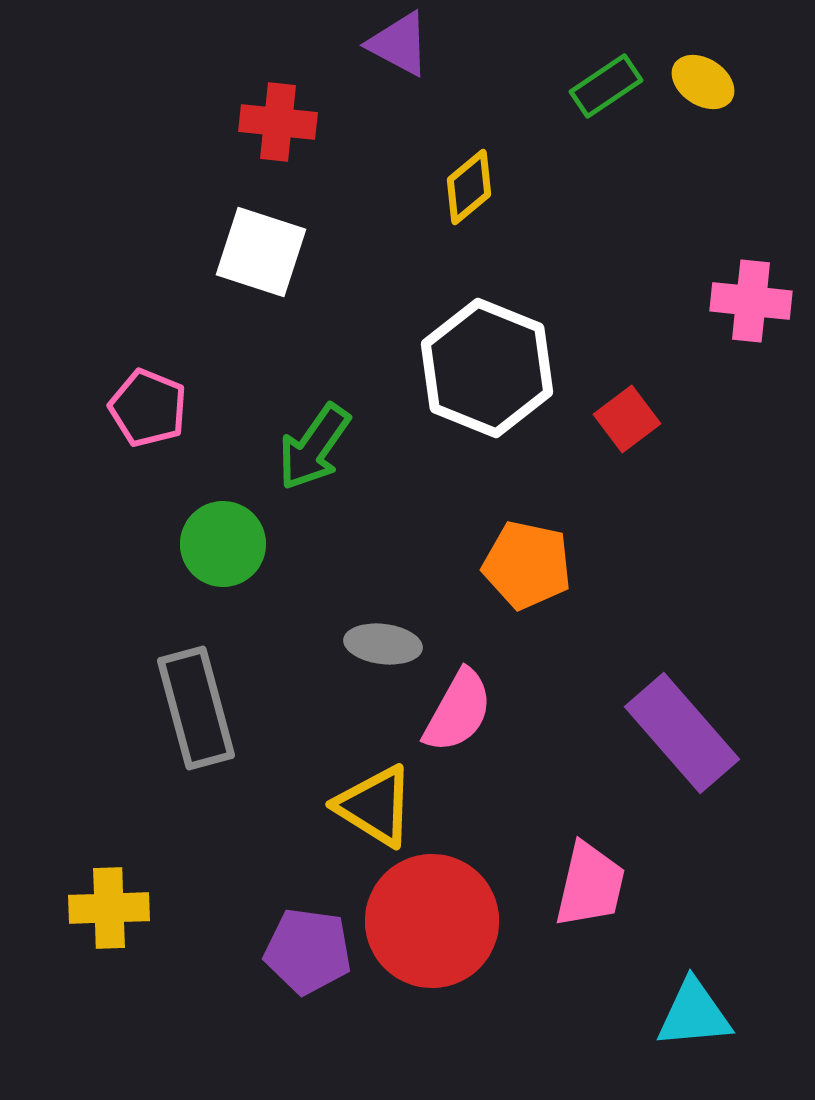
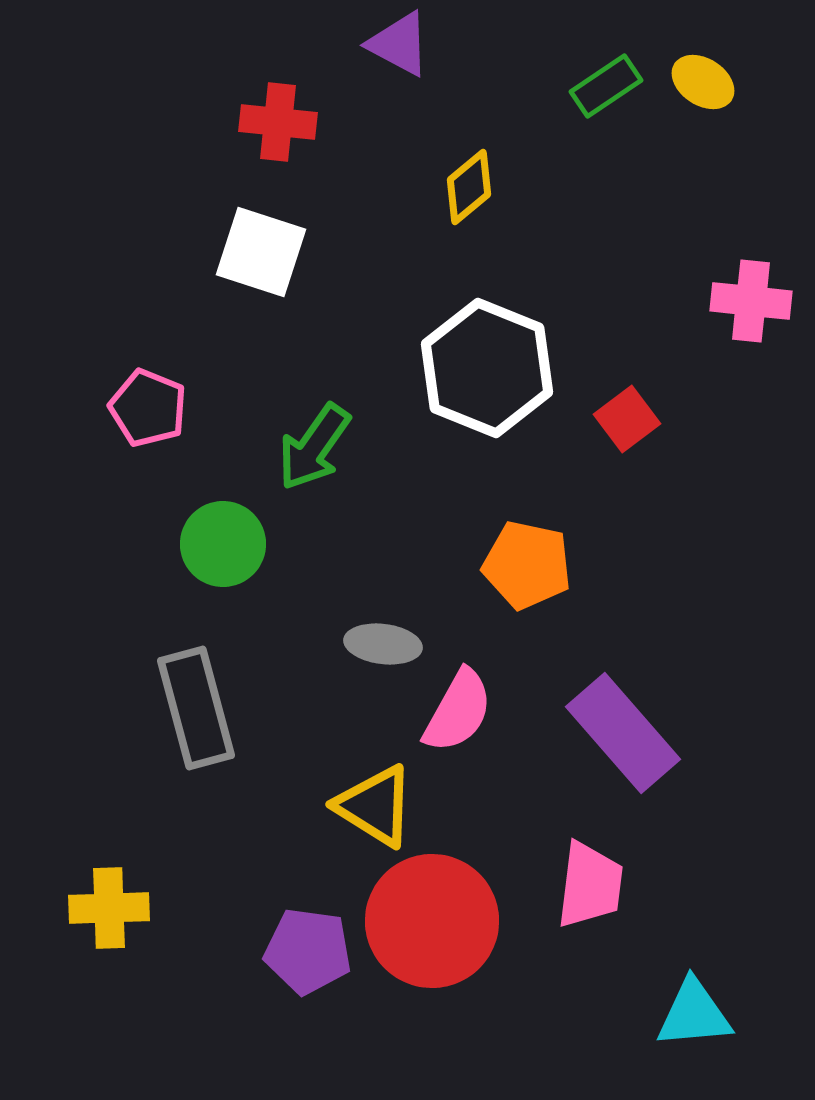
purple rectangle: moved 59 px left
pink trapezoid: rotated 6 degrees counterclockwise
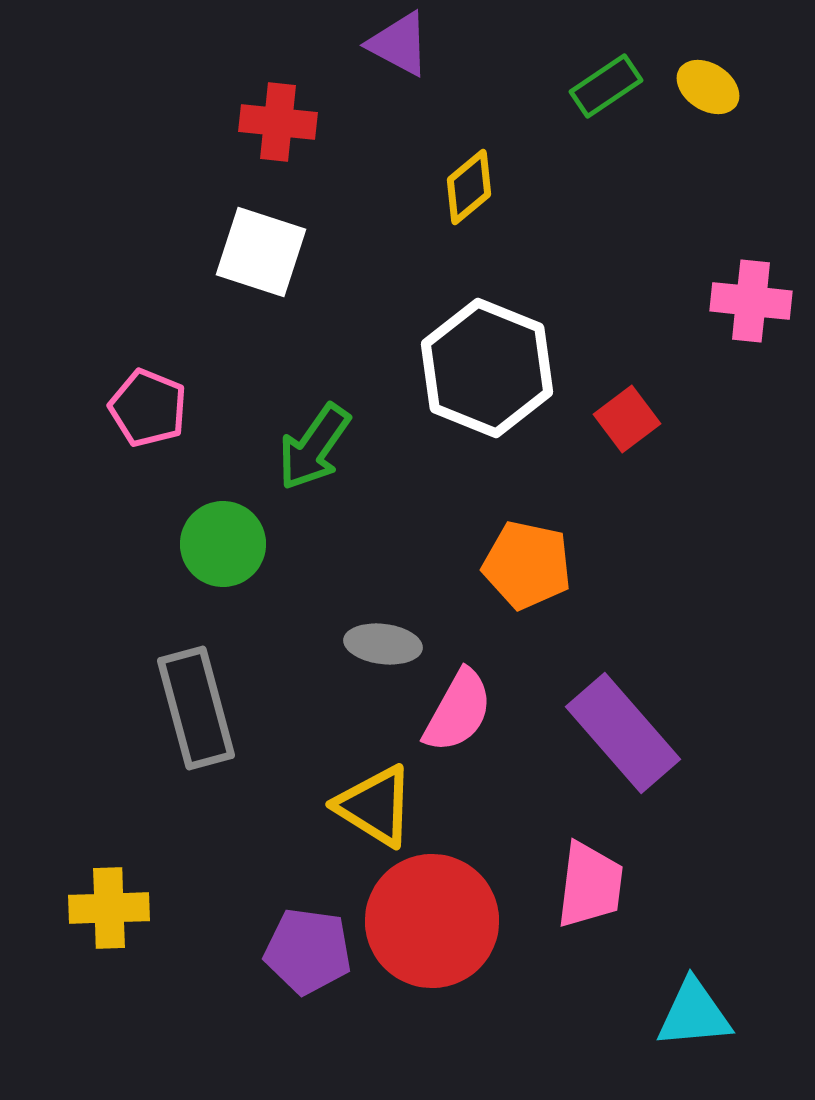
yellow ellipse: moved 5 px right, 5 px down
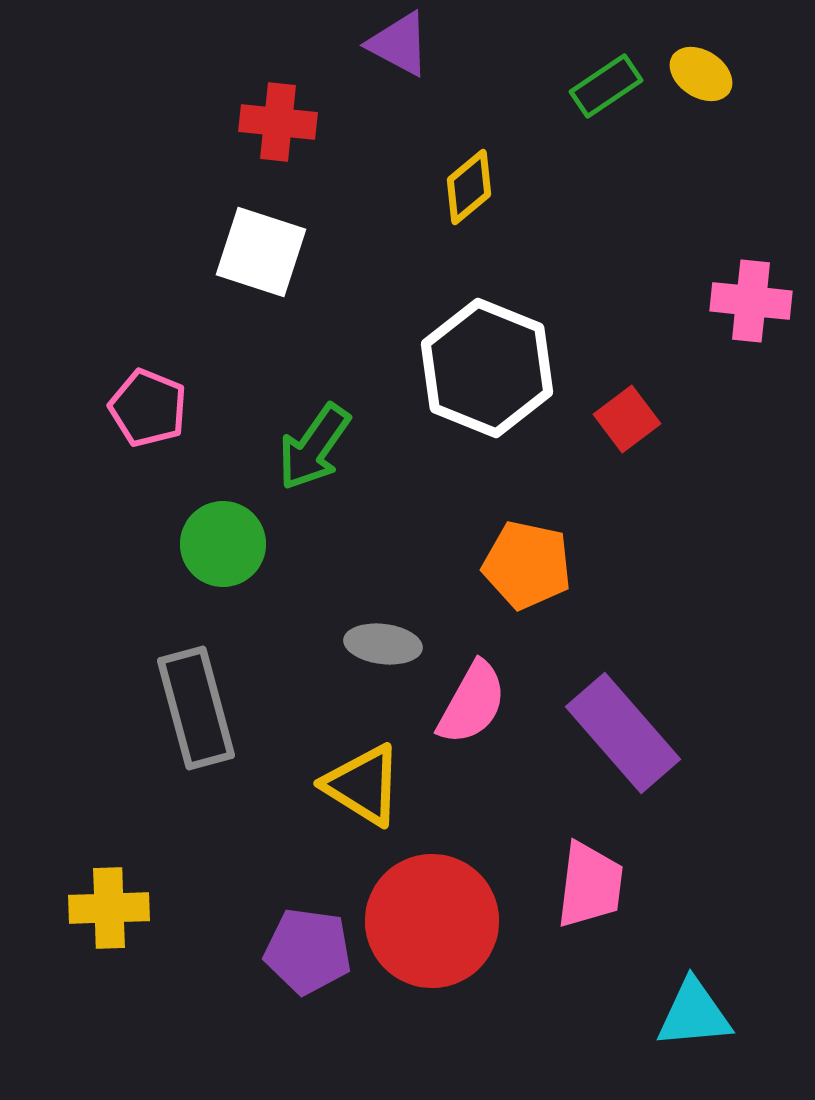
yellow ellipse: moved 7 px left, 13 px up
pink semicircle: moved 14 px right, 8 px up
yellow triangle: moved 12 px left, 21 px up
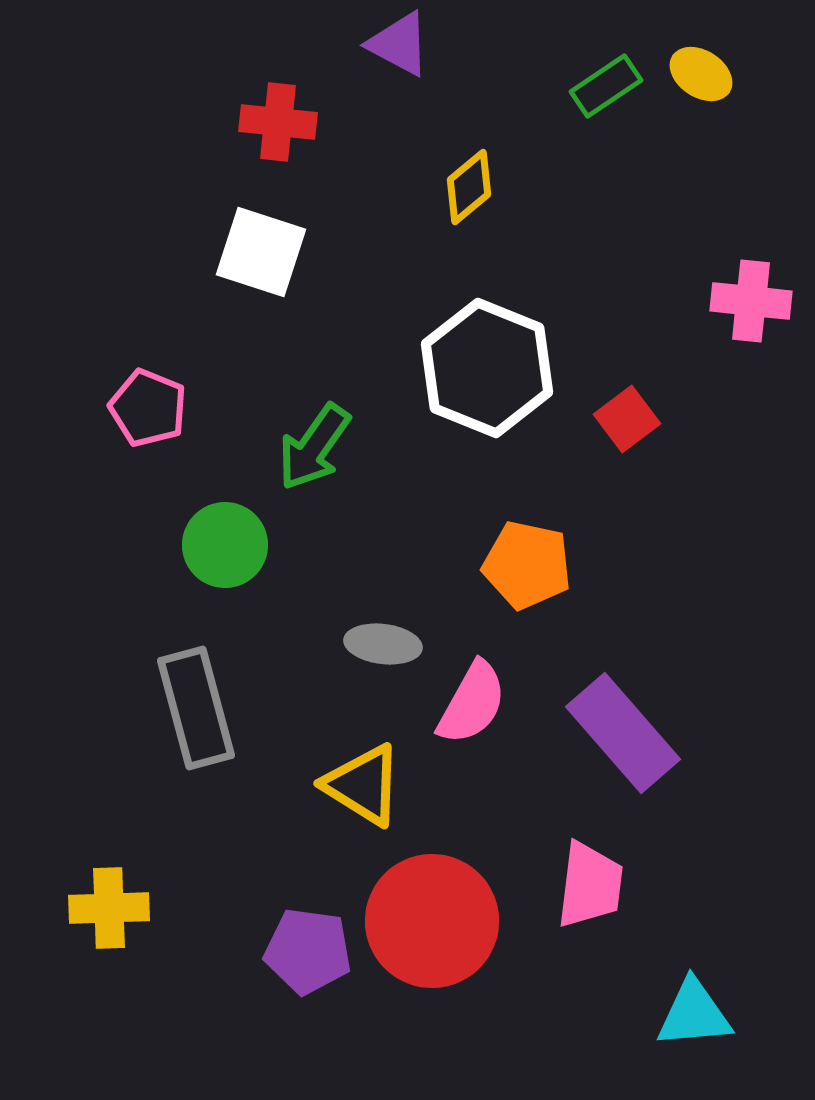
green circle: moved 2 px right, 1 px down
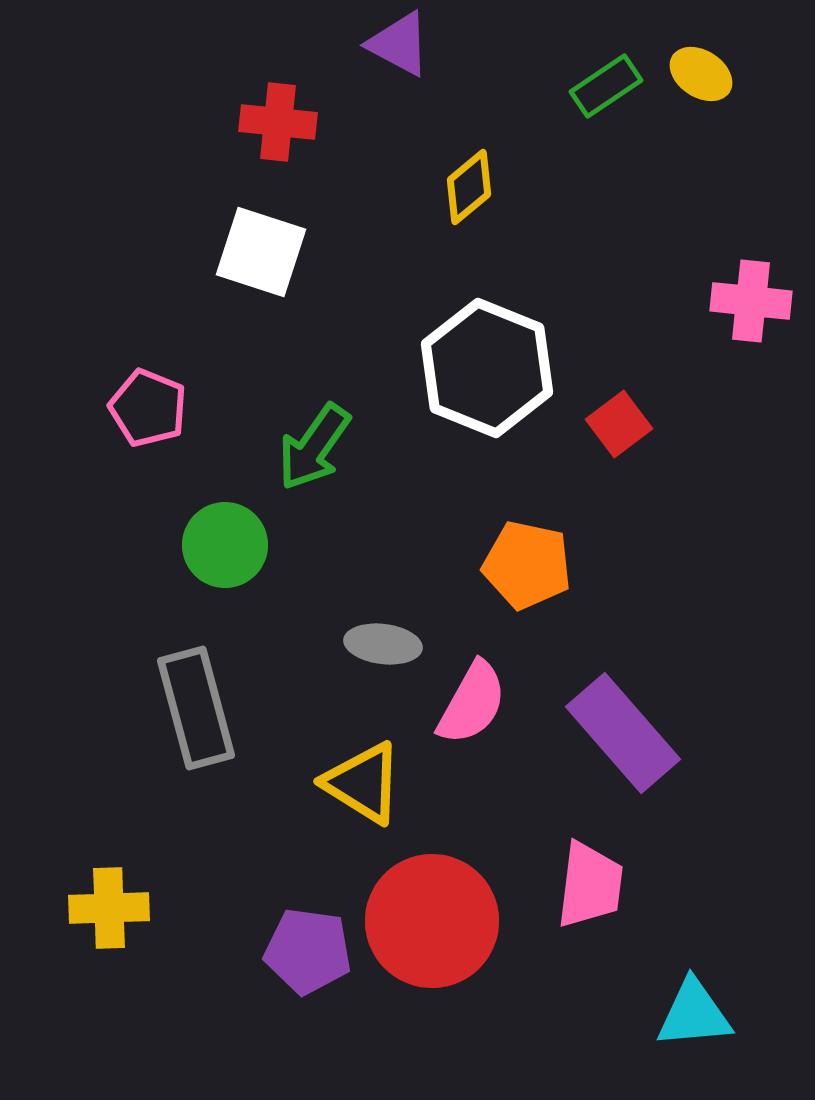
red square: moved 8 px left, 5 px down
yellow triangle: moved 2 px up
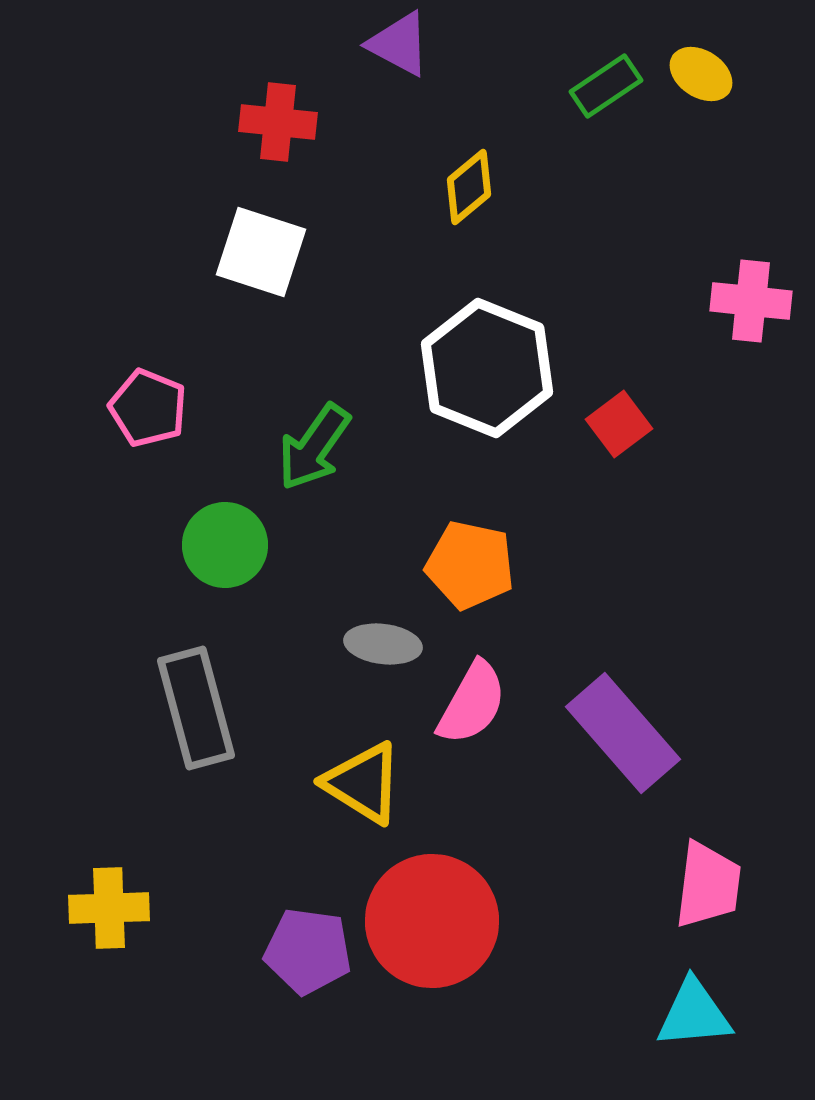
orange pentagon: moved 57 px left
pink trapezoid: moved 118 px right
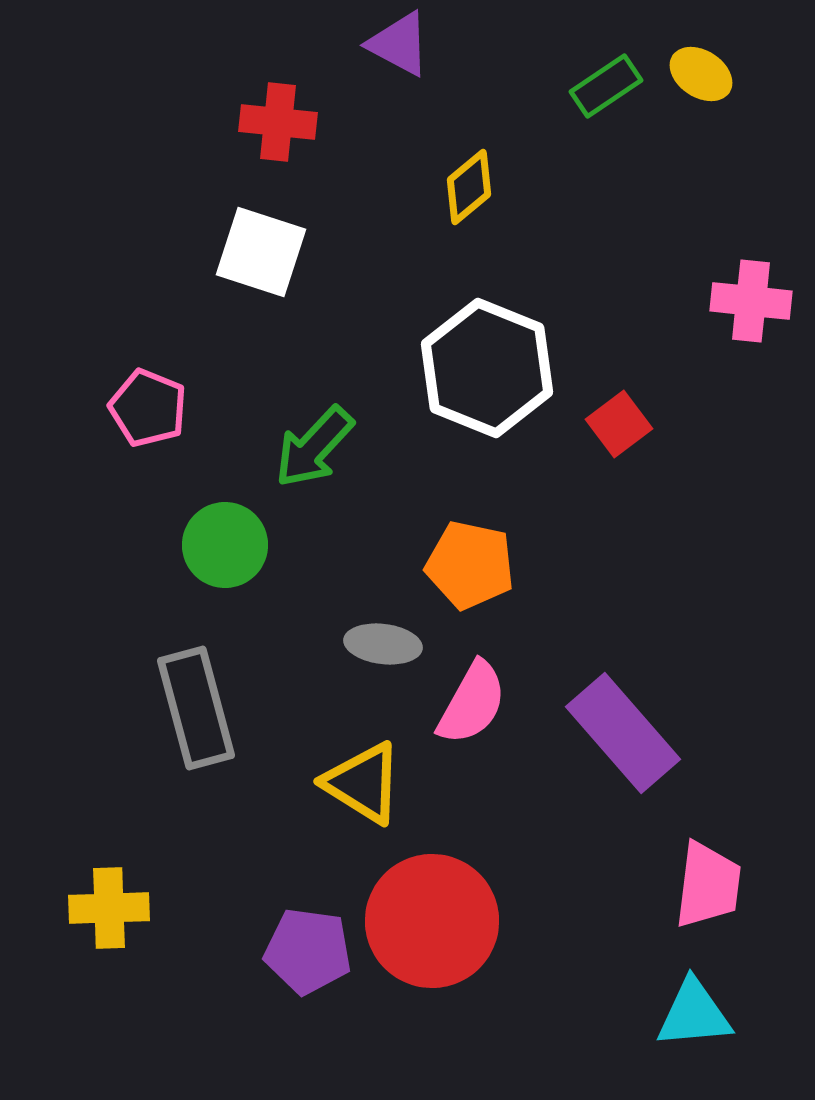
green arrow: rotated 8 degrees clockwise
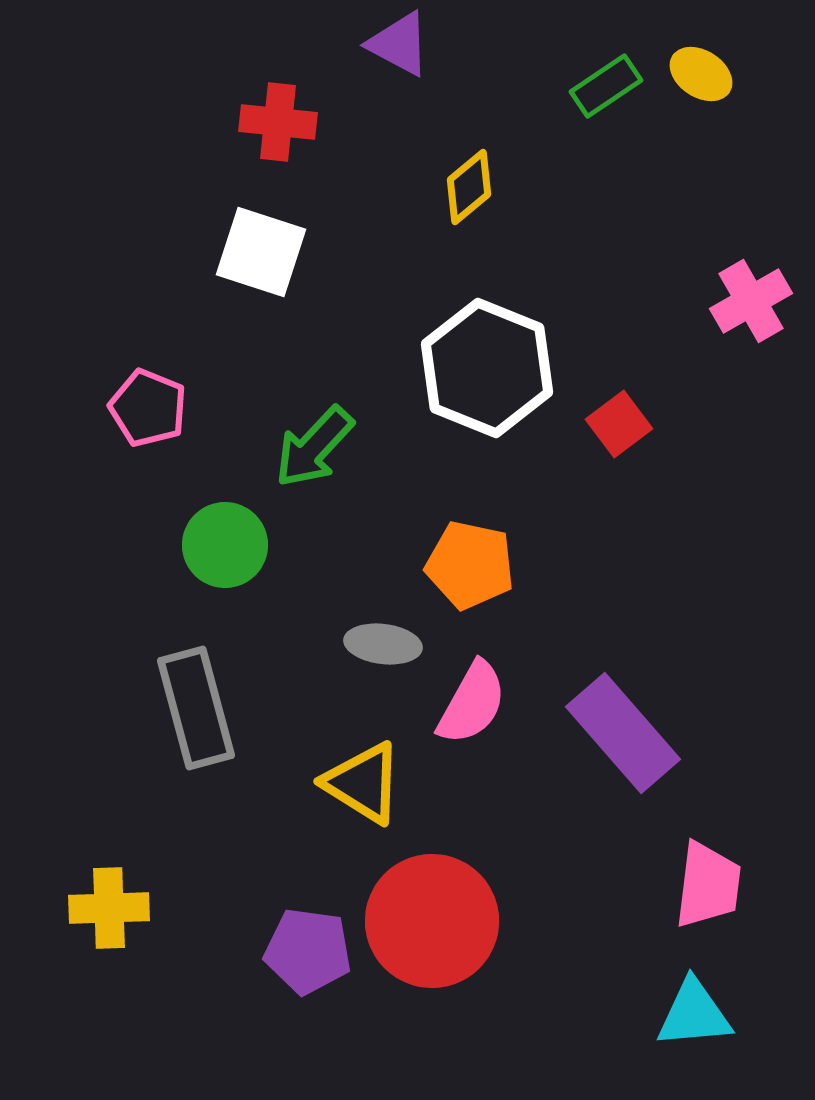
pink cross: rotated 36 degrees counterclockwise
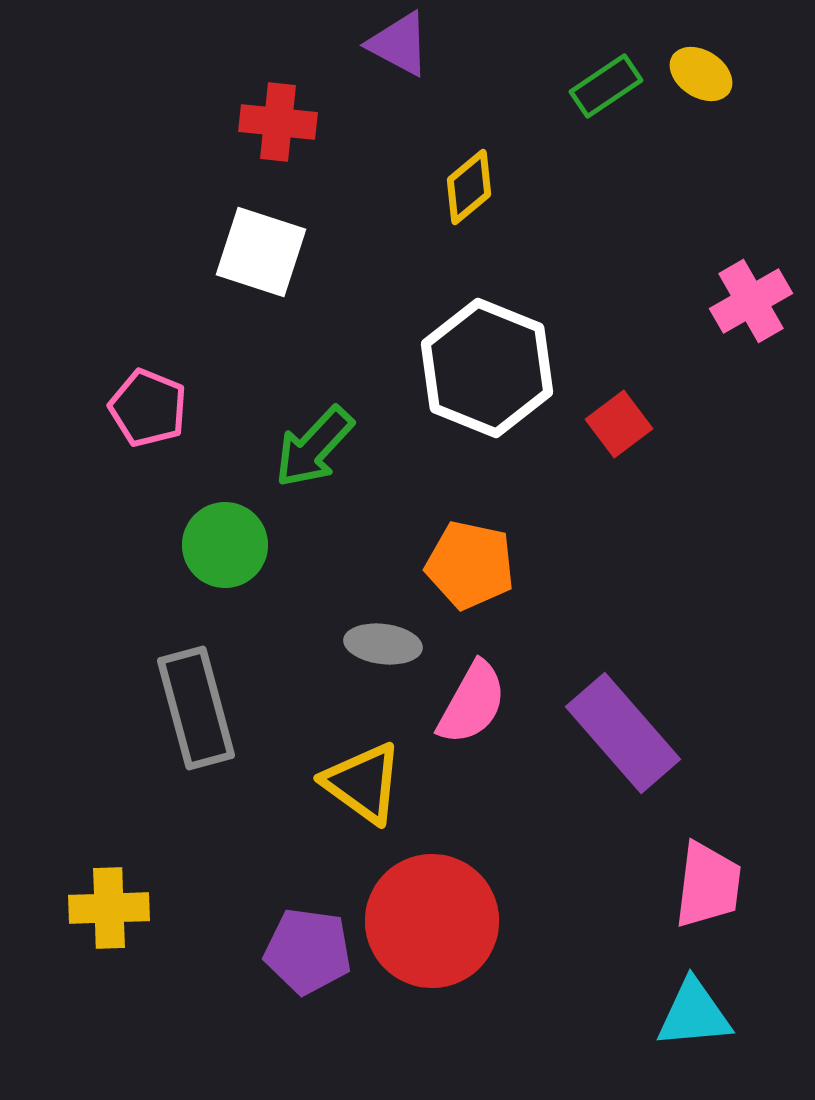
yellow triangle: rotated 4 degrees clockwise
